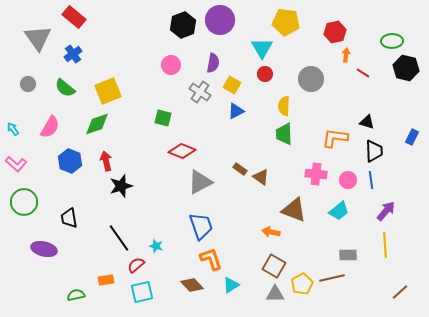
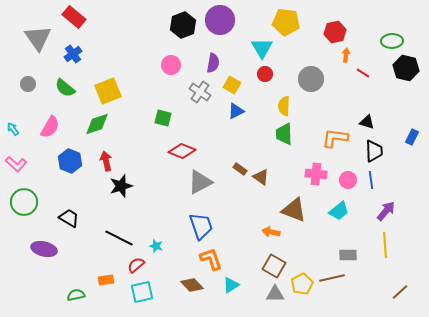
black trapezoid at (69, 218): rotated 130 degrees clockwise
black line at (119, 238): rotated 28 degrees counterclockwise
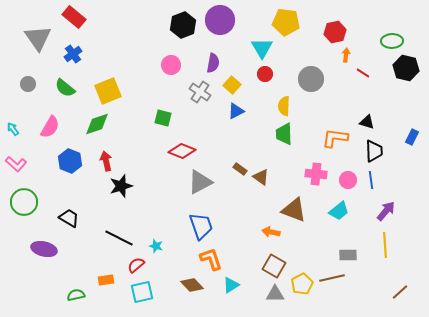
yellow square at (232, 85): rotated 12 degrees clockwise
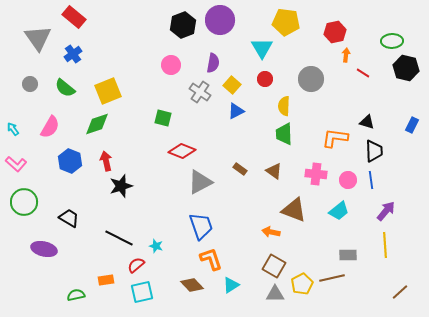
red circle at (265, 74): moved 5 px down
gray circle at (28, 84): moved 2 px right
blue rectangle at (412, 137): moved 12 px up
brown triangle at (261, 177): moved 13 px right, 6 px up
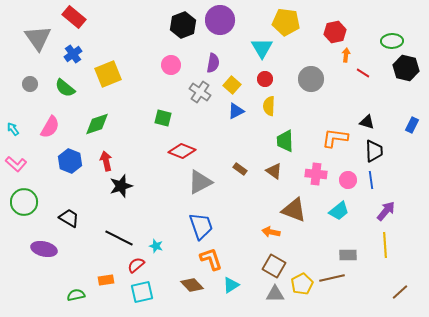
yellow square at (108, 91): moved 17 px up
yellow semicircle at (284, 106): moved 15 px left
green trapezoid at (284, 134): moved 1 px right, 7 px down
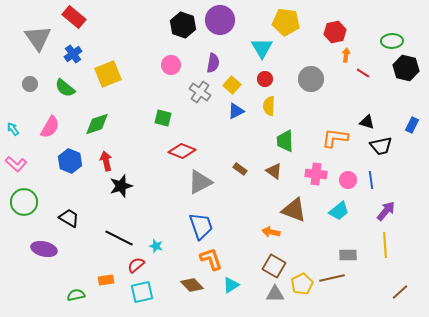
black hexagon at (183, 25): rotated 20 degrees counterclockwise
black trapezoid at (374, 151): moved 7 px right, 5 px up; rotated 80 degrees clockwise
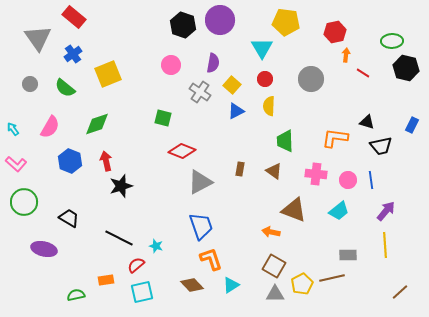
brown rectangle at (240, 169): rotated 64 degrees clockwise
